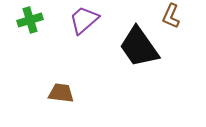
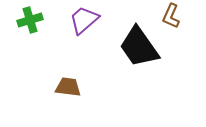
brown trapezoid: moved 7 px right, 6 px up
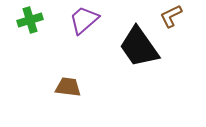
brown L-shape: rotated 40 degrees clockwise
